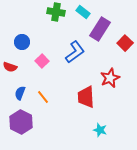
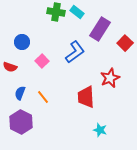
cyan rectangle: moved 6 px left
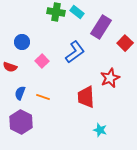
purple rectangle: moved 1 px right, 2 px up
orange line: rotated 32 degrees counterclockwise
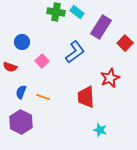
blue semicircle: moved 1 px right, 1 px up
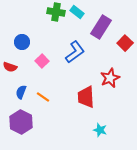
orange line: rotated 16 degrees clockwise
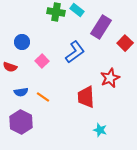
cyan rectangle: moved 2 px up
blue semicircle: rotated 120 degrees counterclockwise
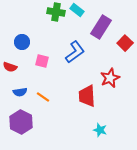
pink square: rotated 32 degrees counterclockwise
blue semicircle: moved 1 px left
red trapezoid: moved 1 px right, 1 px up
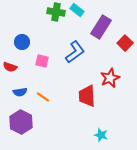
cyan star: moved 1 px right, 5 px down
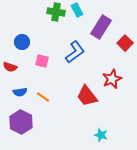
cyan rectangle: rotated 24 degrees clockwise
red star: moved 2 px right, 1 px down
red trapezoid: rotated 35 degrees counterclockwise
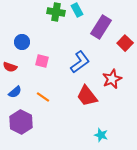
blue L-shape: moved 5 px right, 10 px down
blue semicircle: moved 5 px left; rotated 32 degrees counterclockwise
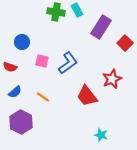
blue L-shape: moved 12 px left, 1 px down
